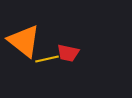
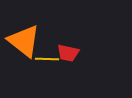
yellow line: rotated 15 degrees clockwise
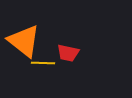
yellow line: moved 4 px left, 4 px down
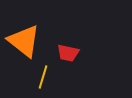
yellow line: moved 14 px down; rotated 75 degrees counterclockwise
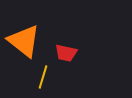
red trapezoid: moved 2 px left
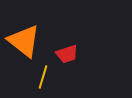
red trapezoid: moved 1 px right, 1 px down; rotated 30 degrees counterclockwise
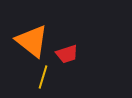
orange triangle: moved 8 px right
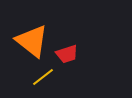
yellow line: rotated 35 degrees clockwise
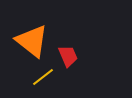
red trapezoid: moved 1 px right, 2 px down; rotated 95 degrees counterclockwise
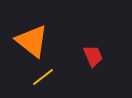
red trapezoid: moved 25 px right
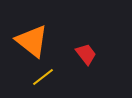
red trapezoid: moved 7 px left, 2 px up; rotated 15 degrees counterclockwise
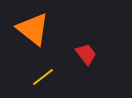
orange triangle: moved 1 px right, 12 px up
